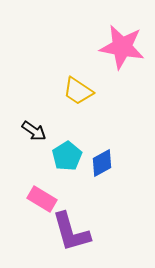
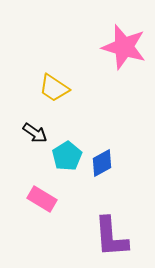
pink star: moved 2 px right; rotated 6 degrees clockwise
yellow trapezoid: moved 24 px left, 3 px up
black arrow: moved 1 px right, 2 px down
purple L-shape: moved 40 px right, 5 px down; rotated 12 degrees clockwise
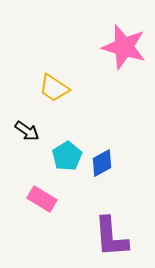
black arrow: moved 8 px left, 2 px up
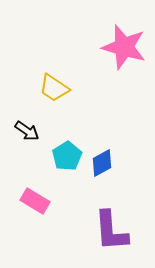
pink rectangle: moved 7 px left, 2 px down
purple L-shape: moved 6 px up
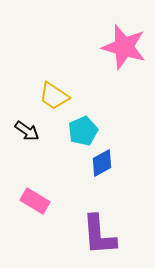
yellow trapezoid: moved 8 px down
cyan pentagon: moved 16 px right, 25 px up; rotated 8 degrees clockwise
purple L-shape: moved 12 px left, 4 px down
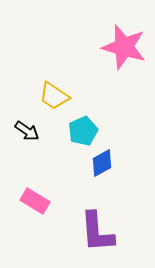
purple L-shape: moved 2 px left, 3 px up
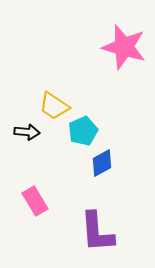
yellow trapezoid: moved 10 px down
black arrow: moved 1 px down; rotated 30 degrees counterclockwise
pink rectangle: rotated 28 degrees clockwise
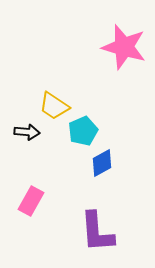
pink rectangle: moved 4 px left; rotated 60 degrees clockwise
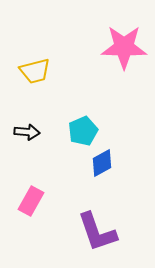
pink star: rotated 15 degrees counterclockwise
yellow trapezoid: moved 19 px left, 35 px up; rotated 48 degrees counterclockwise
purple L-shape: rotated 15 degrees counterclockwise
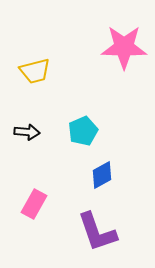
blue diamond: moved 12 px down
pink rectangle: moved 3 px right, 3 px down
